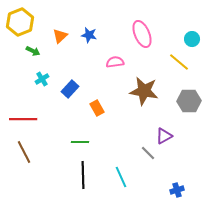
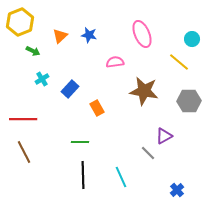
blue cross: rotated 24 degrees counterclockwise
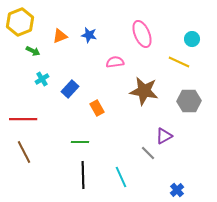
orange triangle: rotated 21 degrees clockwise
yellow line: rotated 15 degrees counterclockwise
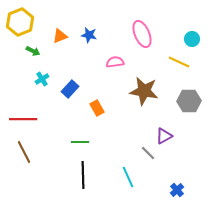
cyan line: moved 7 px right
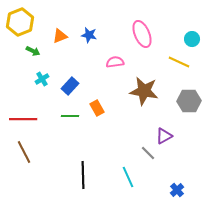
blue rectangle: moved 3 px up
green line: moved 10 px left, 26 px up
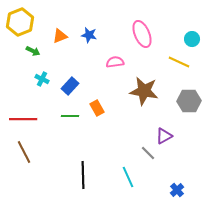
cyan cross: rotated 32 degrees counterclockwise
